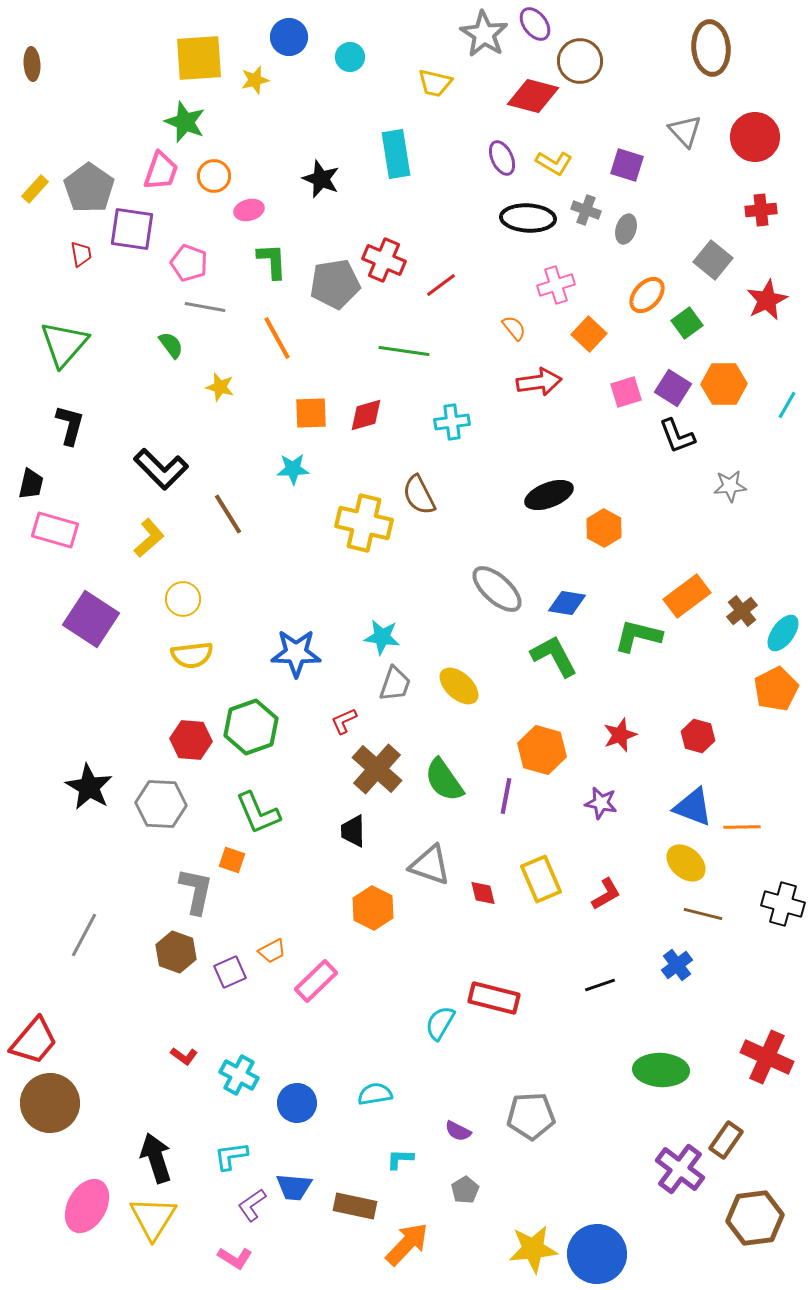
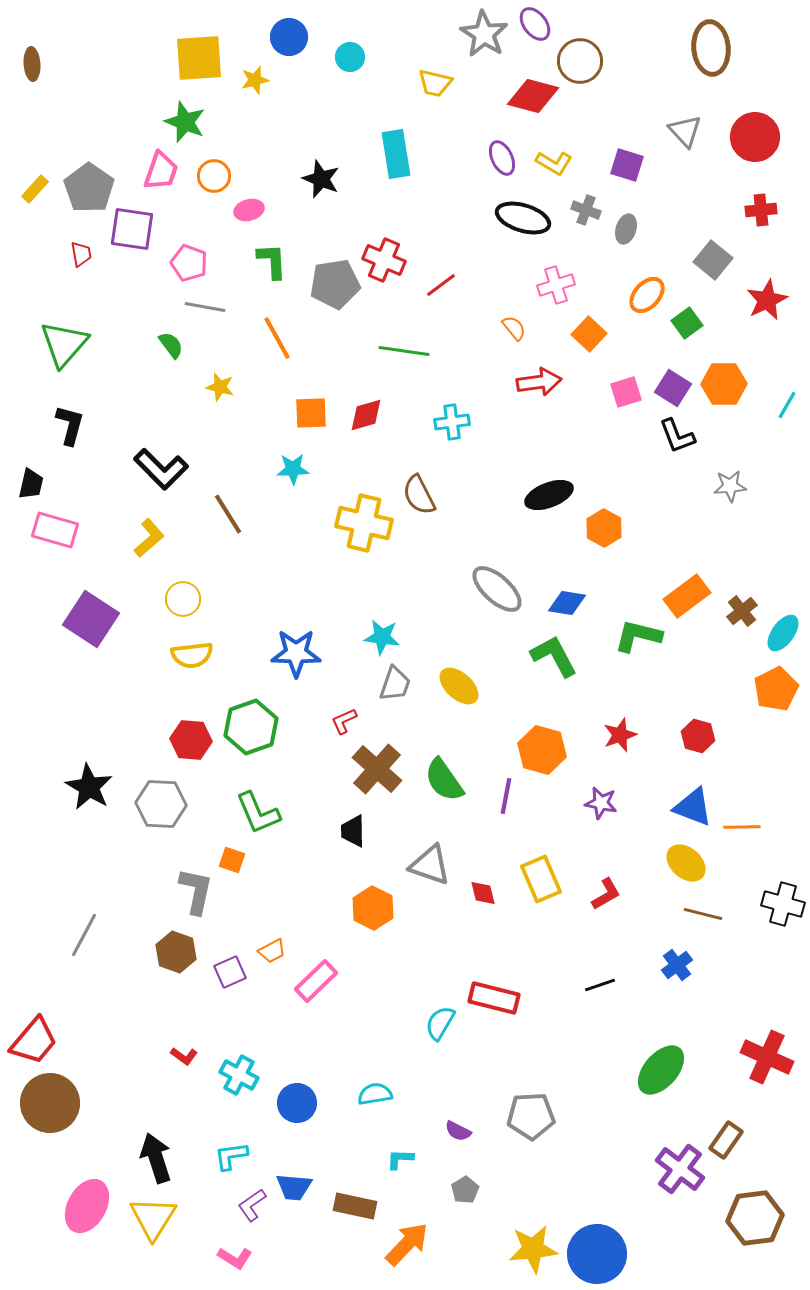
black ellipse at (528, 218): moved 5 px left; rotated 14 degrees clockwise
green ellipse at (661, 1070): rotated 52 degrees counterclockwise
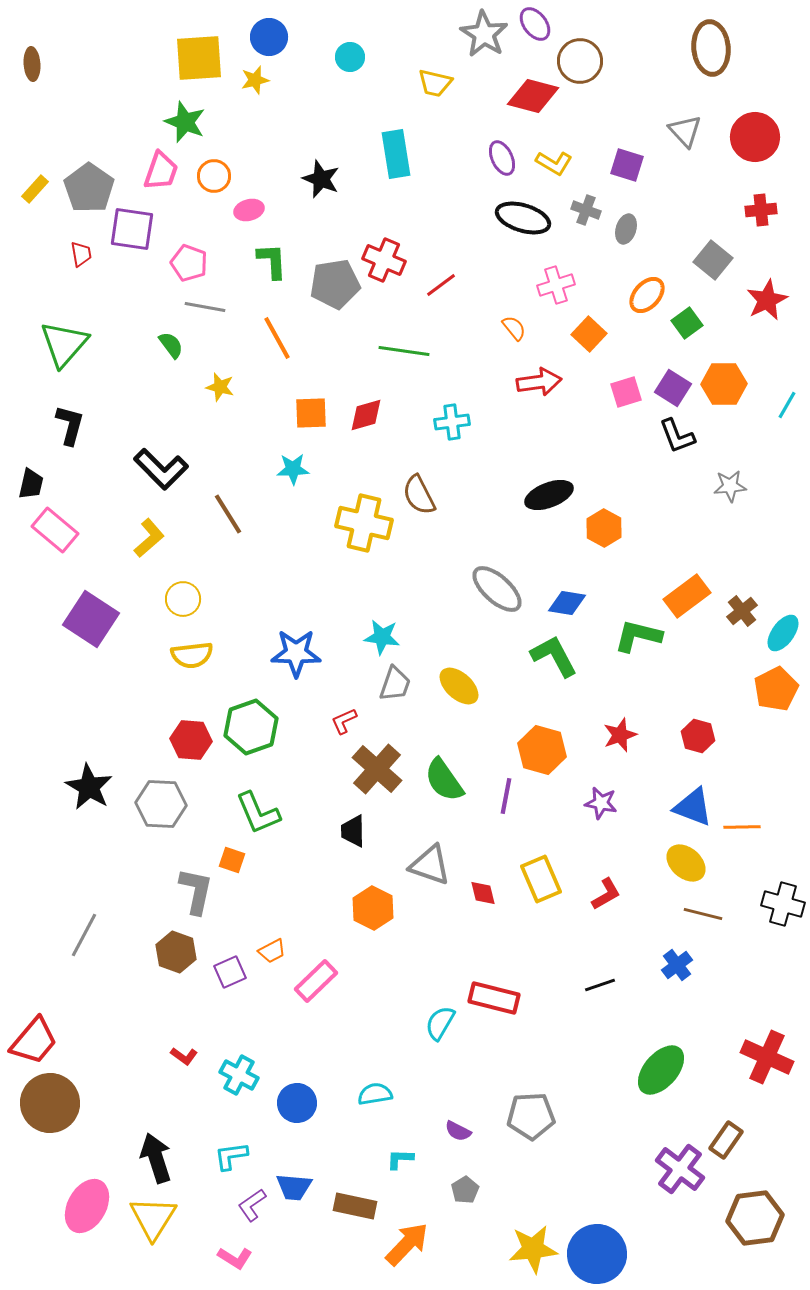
blue circle at (289, 37): moved 20 px left
pink rectangle at (55, 530): rotated 24 degrees clockwise
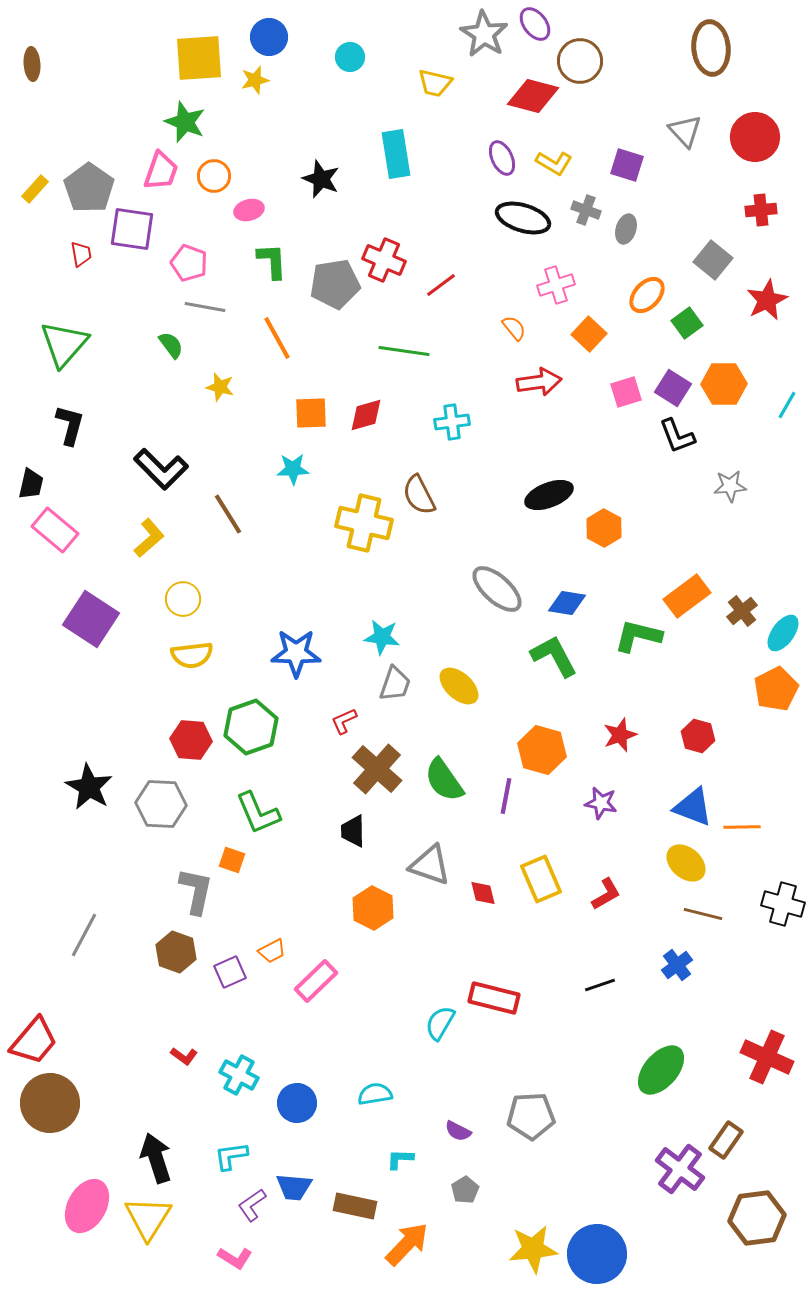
yellow triangle at (153, 1218): moved 5 px left
brown hexagon at (755, 1218): moved 2 px right
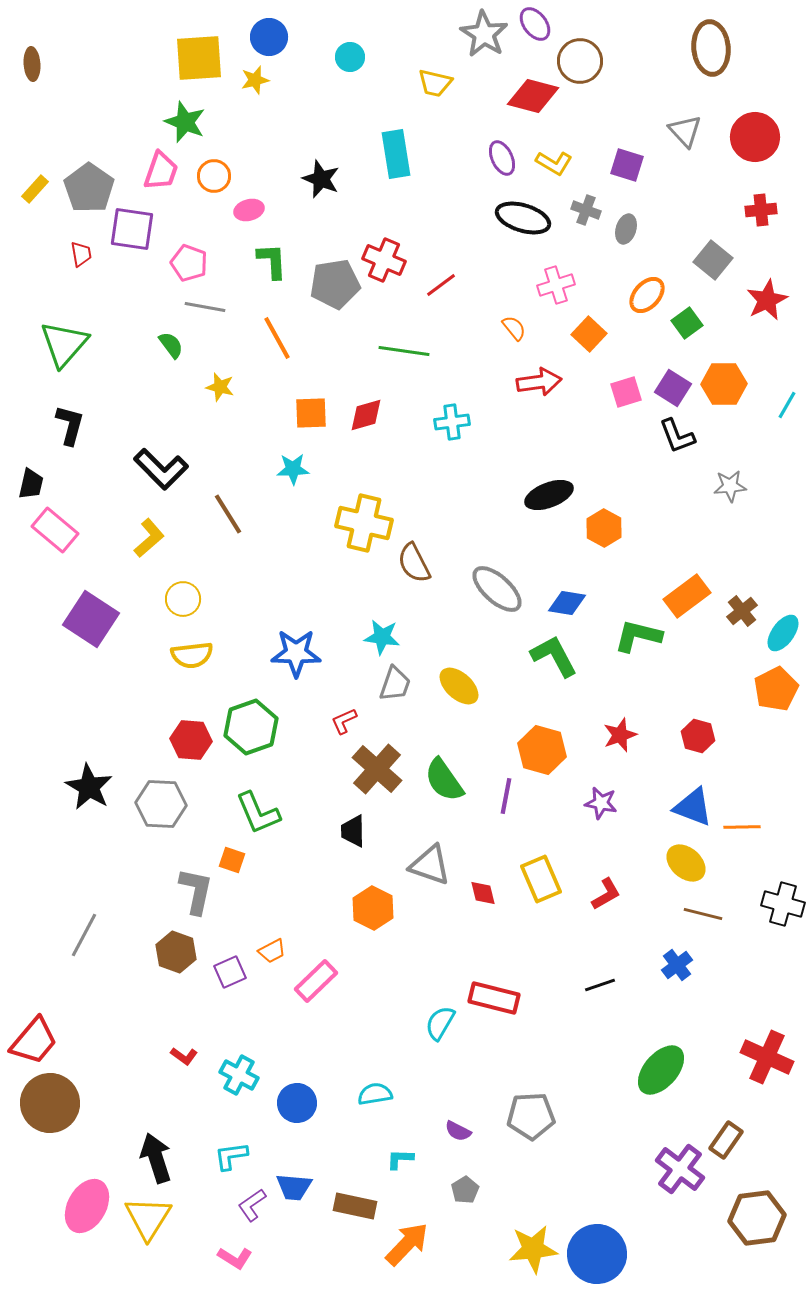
brown semicircle at (419, 495): moved 5 px left, 68 px down
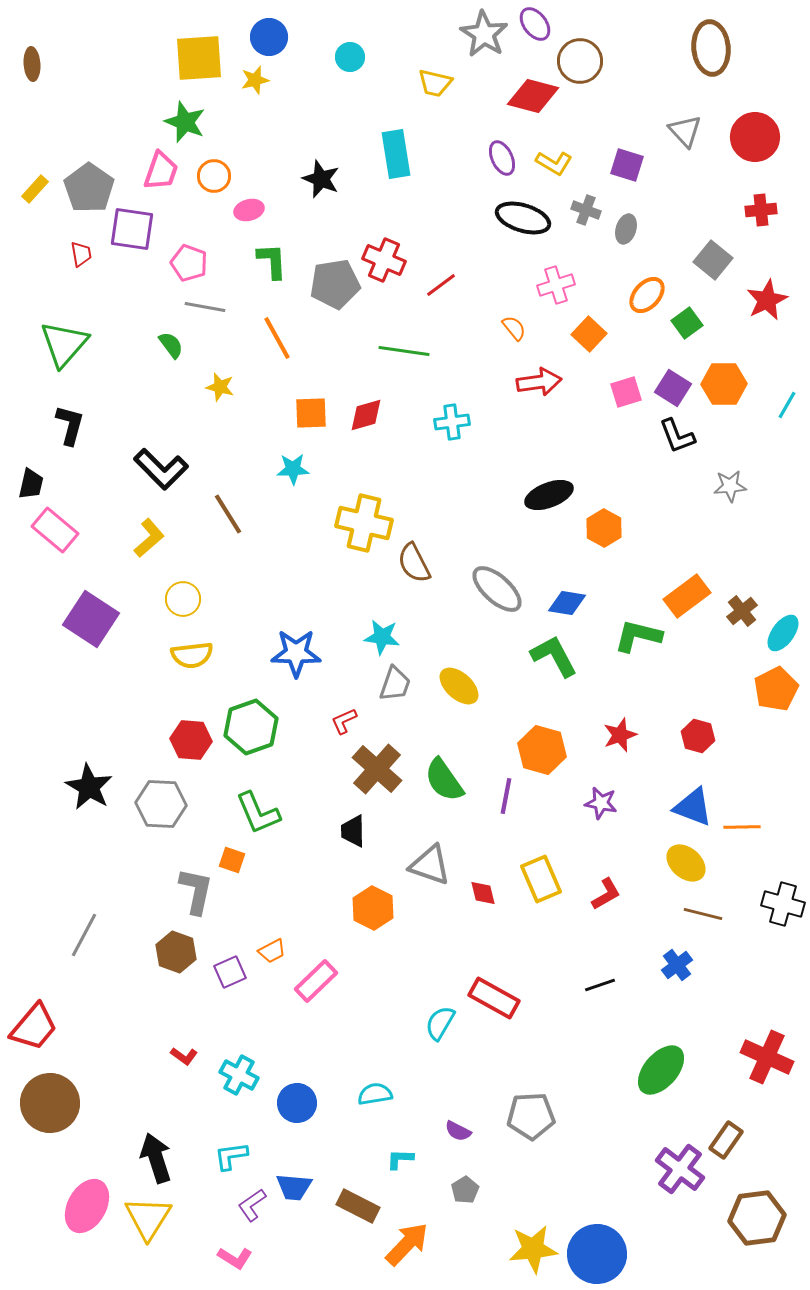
red rectangle at (494, 998): rotated 15 degrees clockwise
red trapezoid at (34, 1041): moved 14 px up
brown rectangle at (355, 1206): moved 3 px right; rotated 15 degrees clockwise
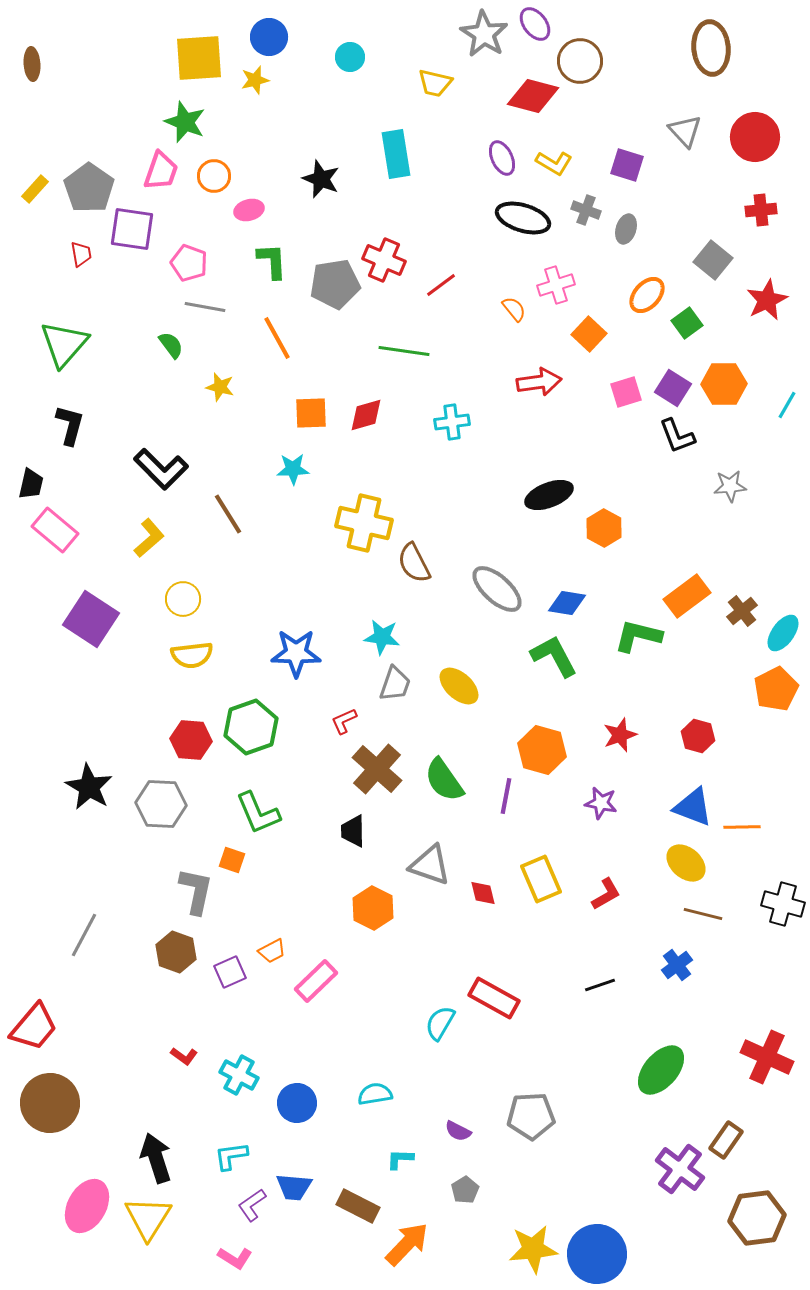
orange semicircle at (514, 328): moved 19 px up
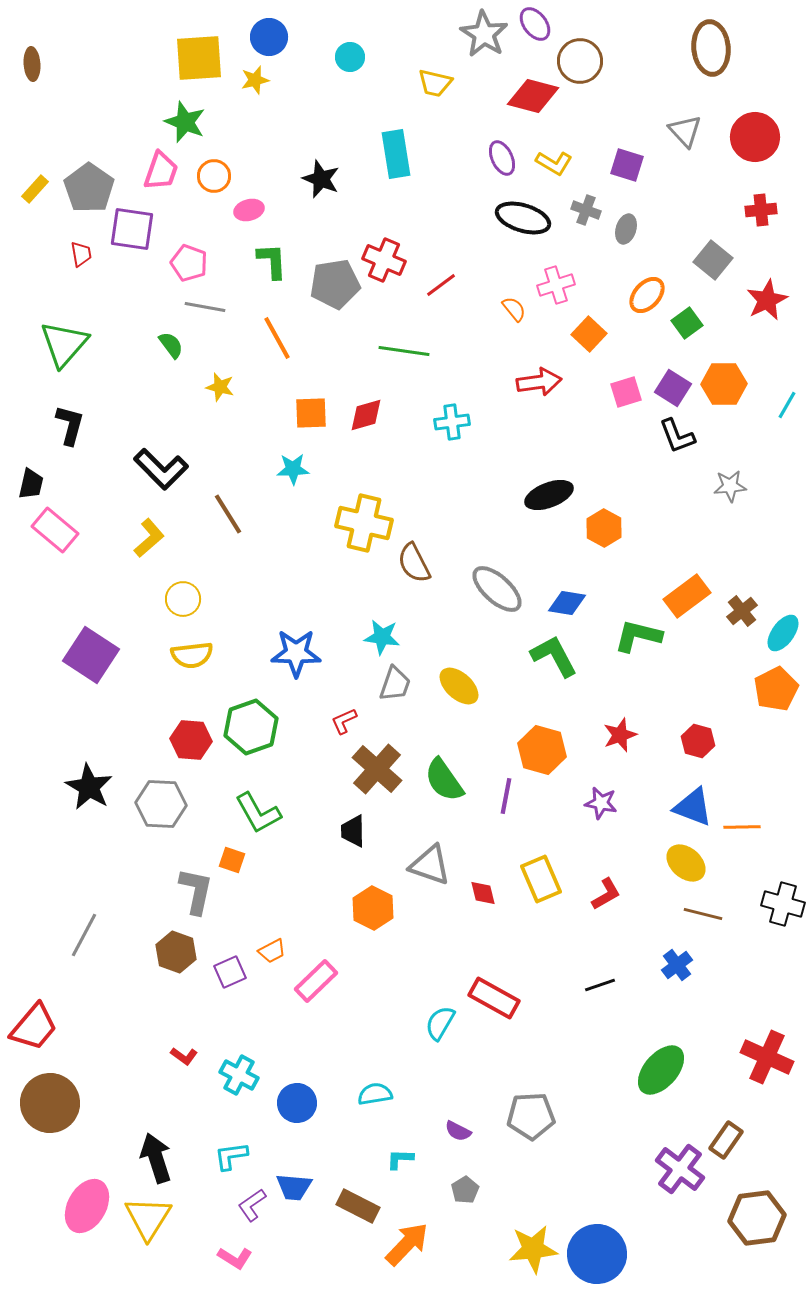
purple square at (91, 619): moved 36 px down
red hexagon at (698, 736): moved 5 px down
green L-shape at (258, 813): rotated 6 degrees counterclockwise
